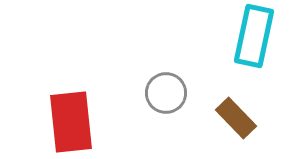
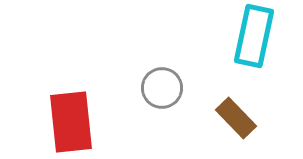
gray circle: moved 4 px left, 5 px up
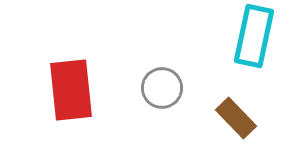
red rectangle: moved 32 px up
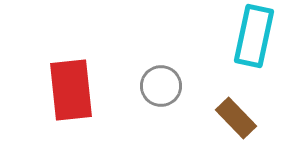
gray circle: moved 1 px left, 2 px up
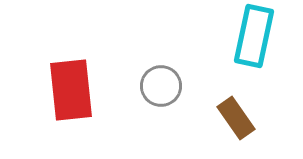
brown rectangle: rotated 9 degrees clockwise
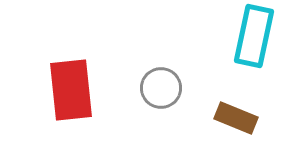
gray circle: moved 2 px down
brown rectangle: rotated 33 degrees counterclockwise
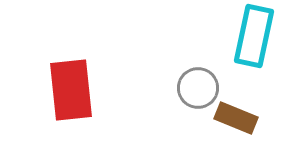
gray circle: moved 37 px right
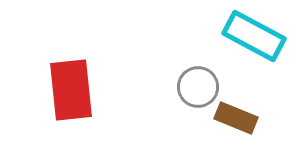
cyan rectangle: rotated 74 degrees counterclockwise
gray circle: moved 1 px up
